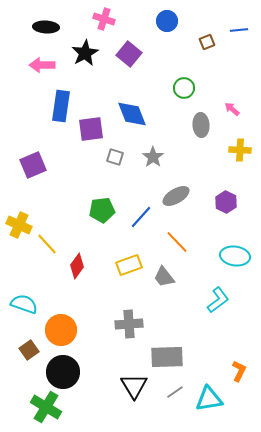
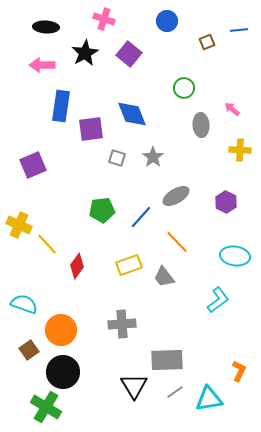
gray square at (115, 157): moved 2 px right, 1 px down
gray cross at (129, 324): moved 7 px left
gray rectangle at (167, 357): moved 3 px down
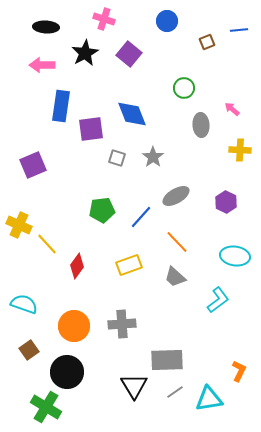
gray trapezoid at (164, 277): moved 11 px right; rotated 10 degrees counterclockwise
orange circle at (61, 330): moved 13 px right, 4 px up
black circle at (63, 372): moved 4 px right
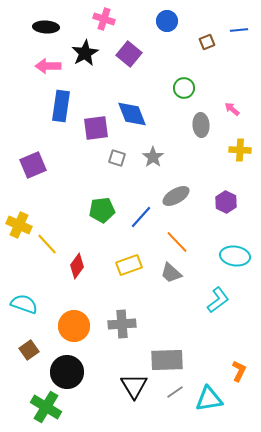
pink arrow at (42, 65): moved 6 px right, 1 px down
purple square at (91, 129): moved 5 px right, 1 px up
gray trapezoid at (175, 277): moved 4 px left, 4 px up
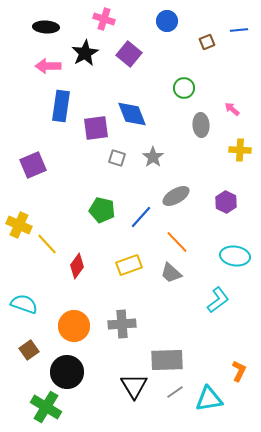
green pentagon at (102, 210): rotated 20 degrees clockwise
